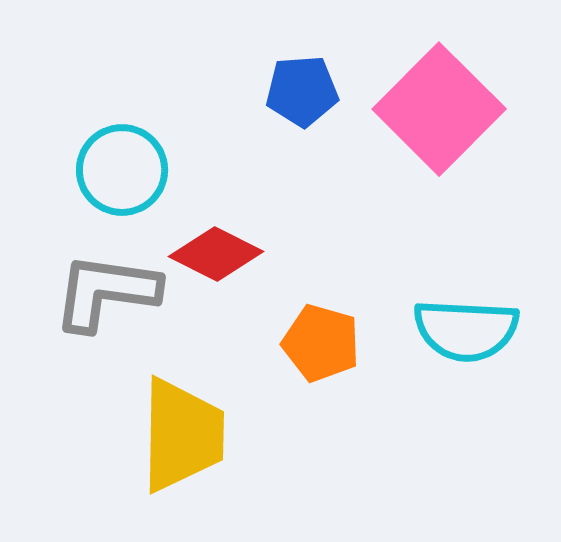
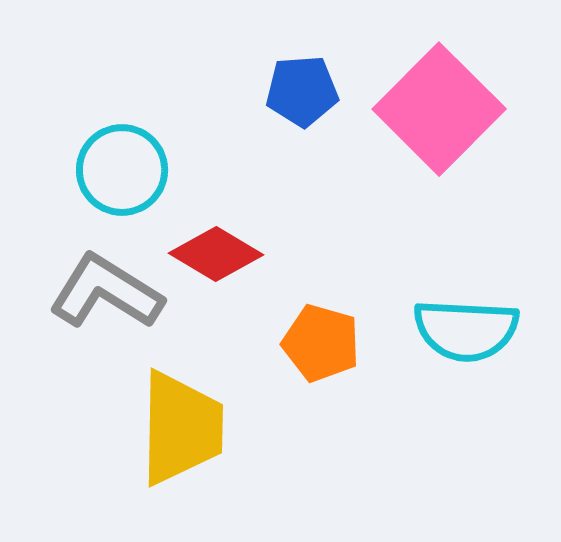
red diamond: rotated 4 degrees clockwise
gray L-shape: rotated 24 degrees clockwise
yellow trapezoid: moved 1 px left, 7 px up
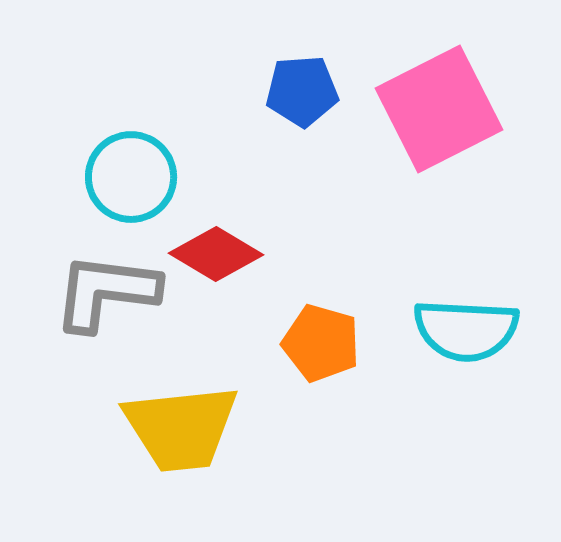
pink square: rotated 18 degrees clockwise
cyan circle: moved 9 px right, 7 px down
gray L-shape: rotated 25 degrees counterclockwise
yellow trapezoid: rotated 83 degrees clockwise
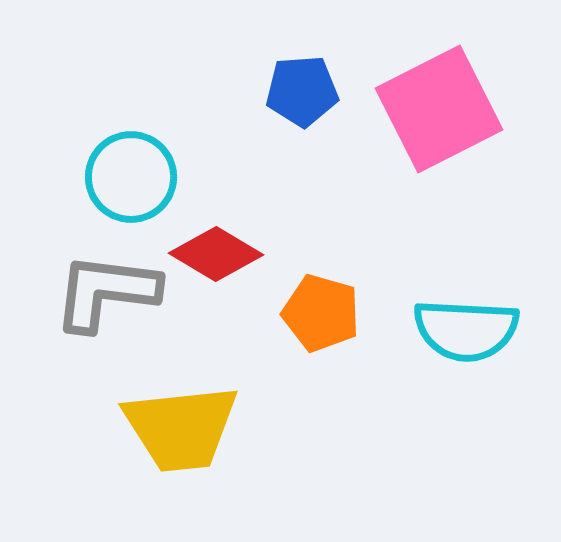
orange pentagon: moved 30 px up
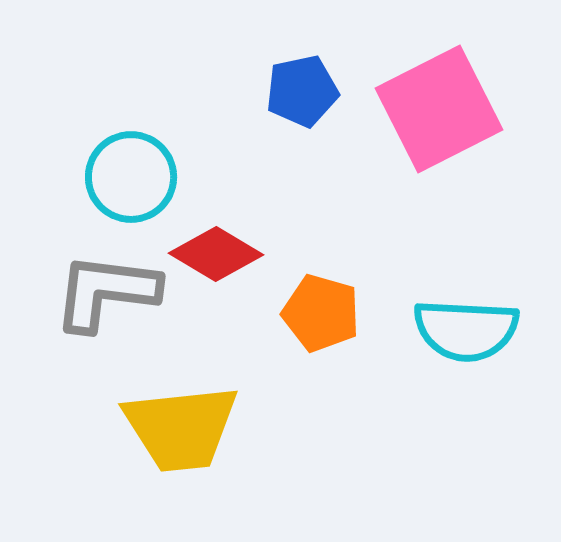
blue pentagon: rotated 8 degrees counterclockwise
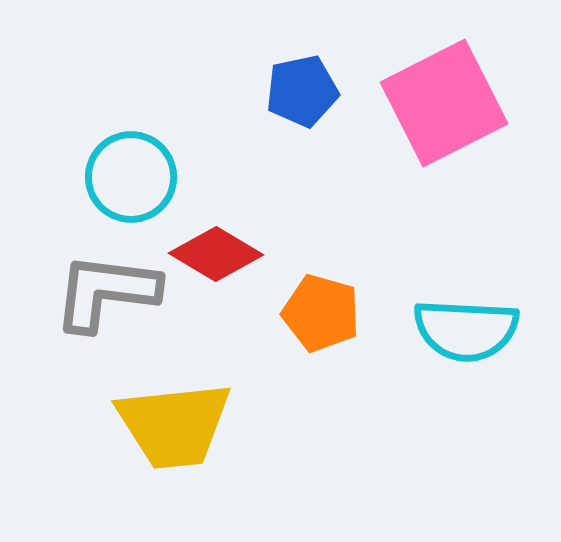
pink square: moved 5 px right, 6 px up
yellow trapezoid: moved 7 px left, 3 px up
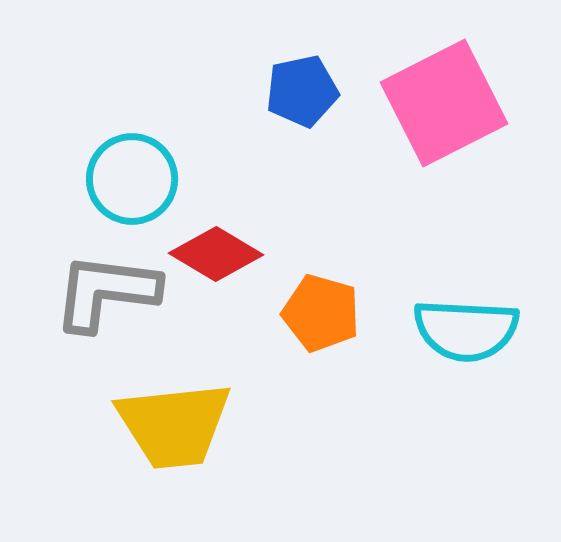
cyan circle: moved 1 px right, 2 px down
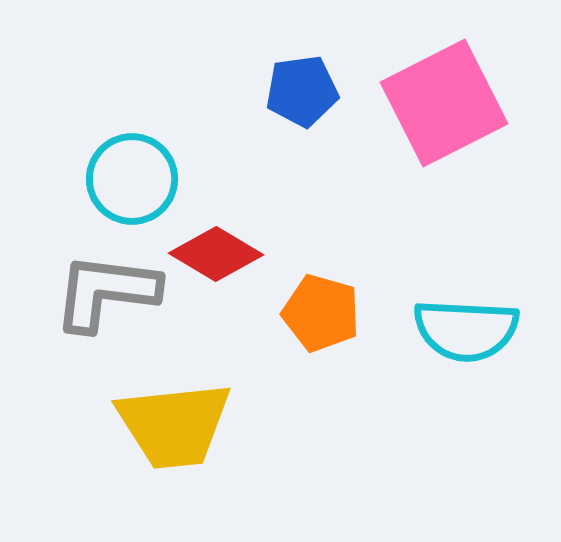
blue pentagon: rotated 4 degrees clockwise
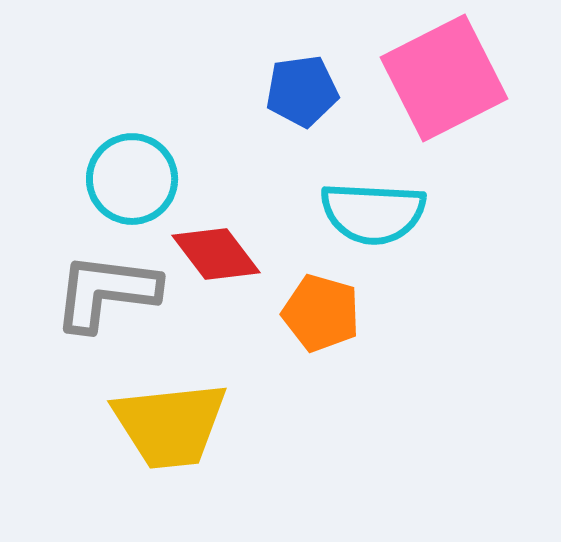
pink square: moved 25 px up
red diamond: rotated 22 degrees clockwise
cyan semicircle: moved 93 px left, 117 px up
yellow trapezoid: moved 4 px left
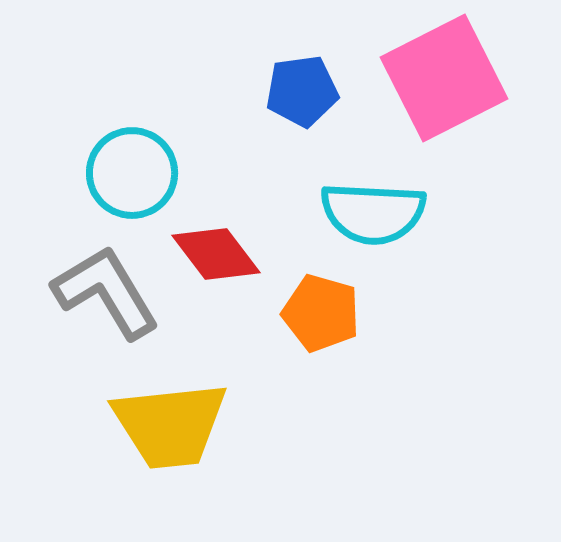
cyan circle: moved 6 px up
gray L-shape: rotated 52 degrees clockwise
